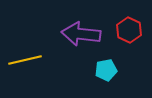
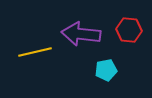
red hexagon: rotated 20 degrees counterclockwise
yellow line: moved 10 px right, 8 px up
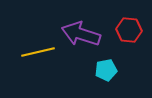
purple arrow: rotated 12 degrees clockwise
yellow line: moved 3 px right
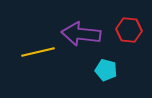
purple arrow: rotated 12 degrees counterclockwise
cyan pentagon: rotated 25 degrees clockwise
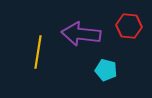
red hexagon: moved 4 px up
yellow line: rotated 68 degrees counterclockwise
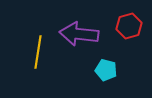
red hexagon: rotated 20 degrees counterclockwise
purple arrow: moved 2 px left
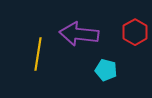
red hexagon: moved 6 px right, 6 px down; rotated 15 degrees counterclockwise
yellow line: moved 2 px down
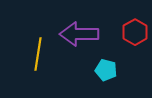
purple arrow: rotated 6 degrees counterclockwise
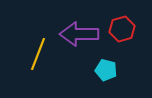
red hexagon: moved 13 px left, 3 px up; rotated 15 degrees clockwise
yellow line: rotated 12 degrees clockwise
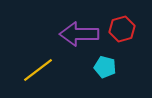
yellow line: moved 16 px down; rotated 32 degrees clockwise
cyan pentagon: moved 1 px left, 3 px up
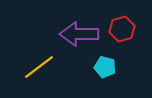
yellow line: moved 1 px right, 3 px up
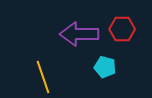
red hexagon: rotated 15 degrees clockwise
yellow line: moved 4 px right, 10 px down; rotated 72 degrees counterclockwise
